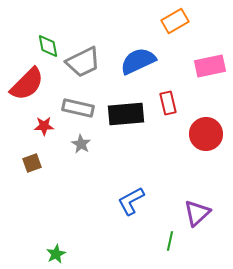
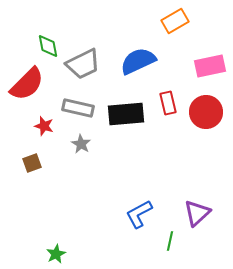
gray trapezoid: moved 2 px down
red star: rotated 18 degrees clockwise
red circle: moved 22 px up
blue L-shape: moved 8 px right, 13 px down
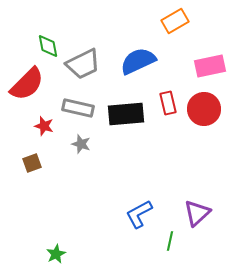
red circle: moved 2 px left, 3 px up
gray star: rotated 12 degrees counterclockwise
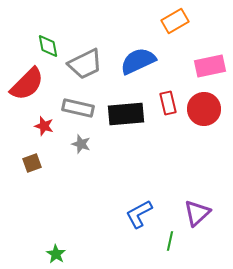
gray trapezoid: moved 2 px right
green star: rotated 12 degrees counterclockwise
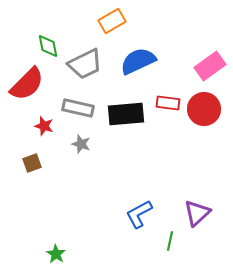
orange rectangle: moved 63 px left
pink rectangle: rotated 24 degrees counterclockwise
red rectangle: rotated 70 degrees counterclockwise
